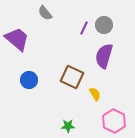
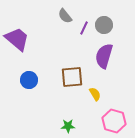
gray semicircle: moved 20 px right, 3 px down
brown square: rotated 30 degrees counterclockwise
pink hexagon: rotated 10 degrees counterclockwise
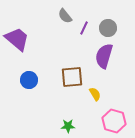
gray circle: moved 4 px right, 3 px down
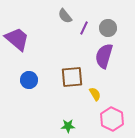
pink hexagon: moved 2 px left, 2 px up; rotated 10 degrees clockwise
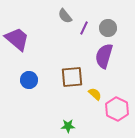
yellow semicircle: rotated 16 degrees counterclockwise
pink hexagon: moved 5 px right, 10 px up
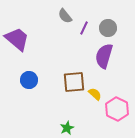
brown square: moved 2 px right, 5 px down
green star: moved 1 px left, 2 px down; rotated 24 degrees counterclockwise
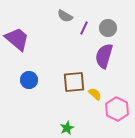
gray semicircle: rotated 21 degrees counterclockwise
